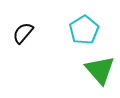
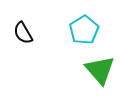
black semicircle: rotated 70 degrees counterclockwise
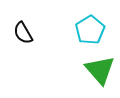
cyan pentagon: moved 6 px right
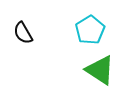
green triangle: rotated 16 degrees counterclockwise
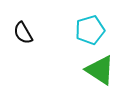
cyan pentagon: rotated 16 degrees clockwise
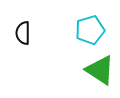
black semicircle: rotated 30 degrees clockwise
